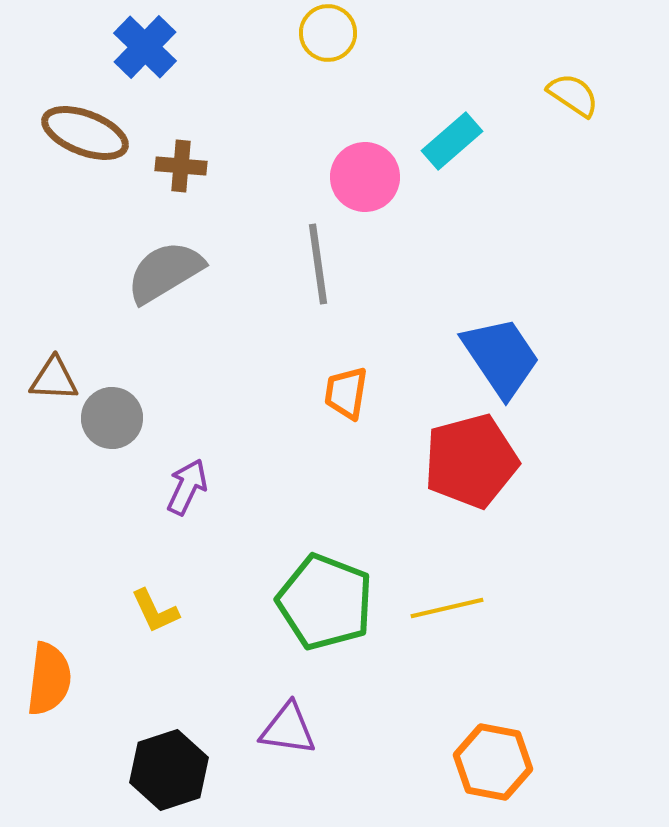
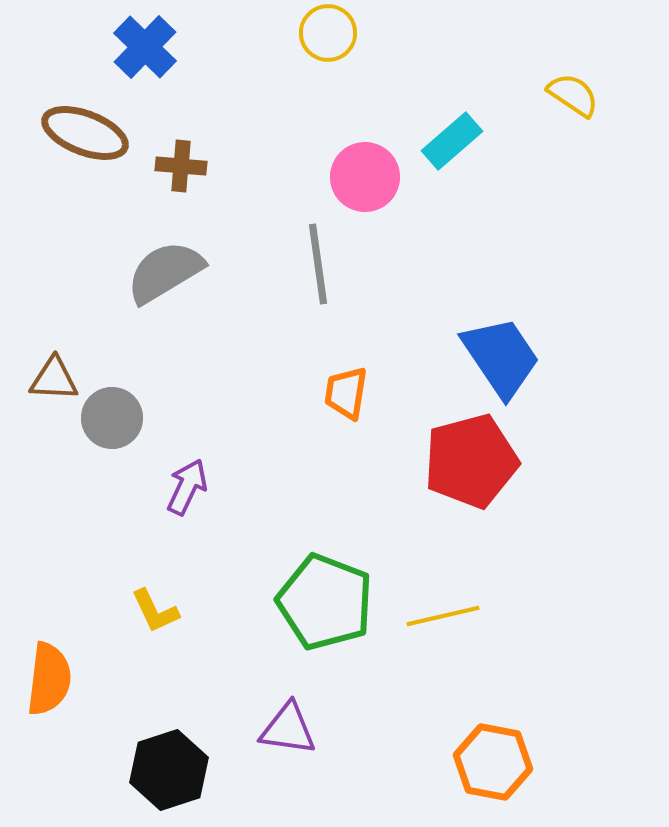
yellow line: moved 4 px left, 8 px down
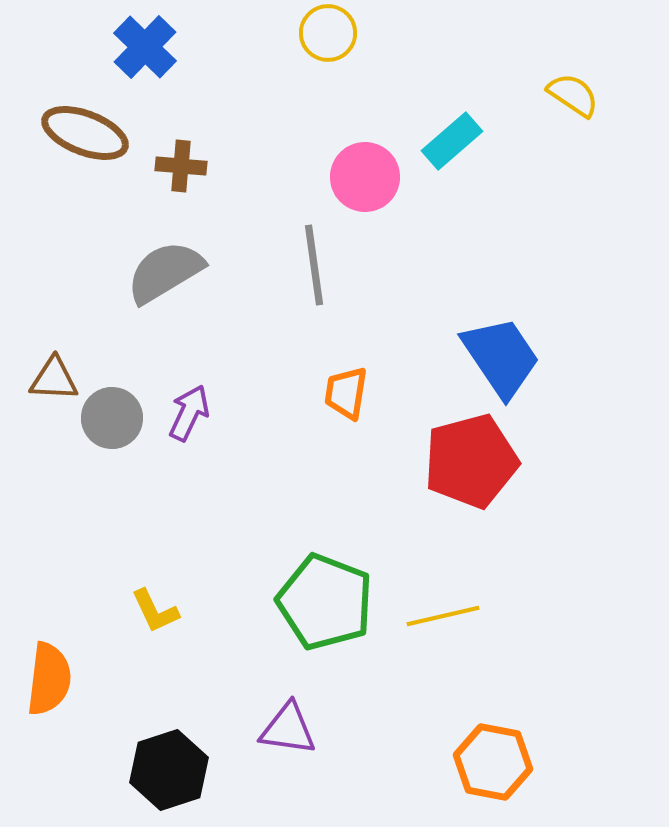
gray line: moved 4 px left, 1 px down
purple arrow: moved 2 px right, 74 px up
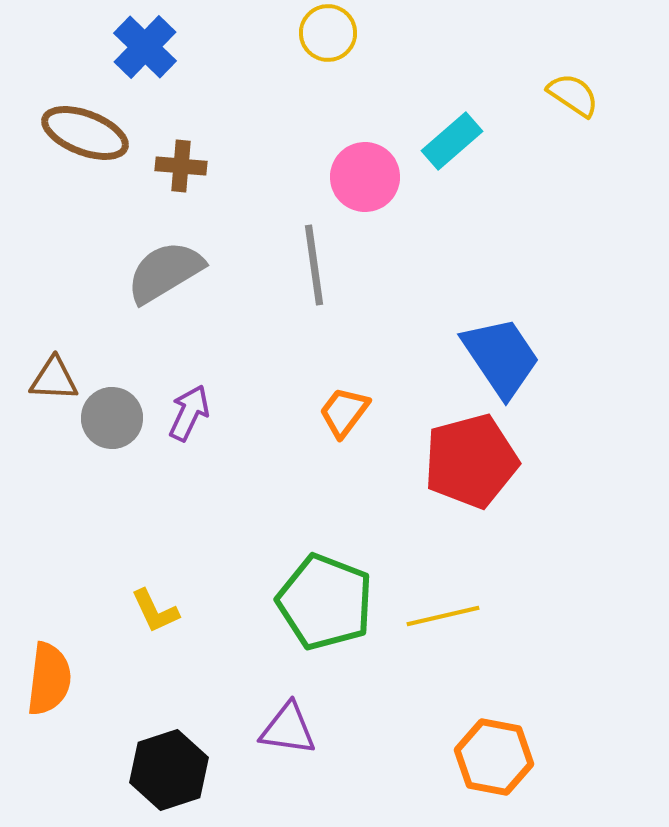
orange trapezoid: moved 2 px left, 19 px down; rotated 28 degrees clockwise
orange hexagon: moved 1 px right, 5 px up
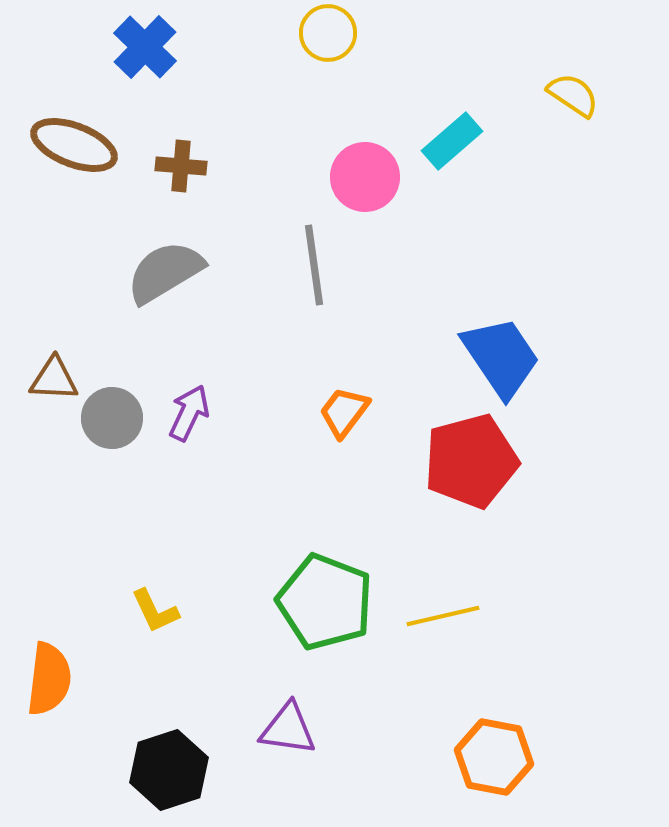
brown ellipse: moved 11 px left, 12 px down
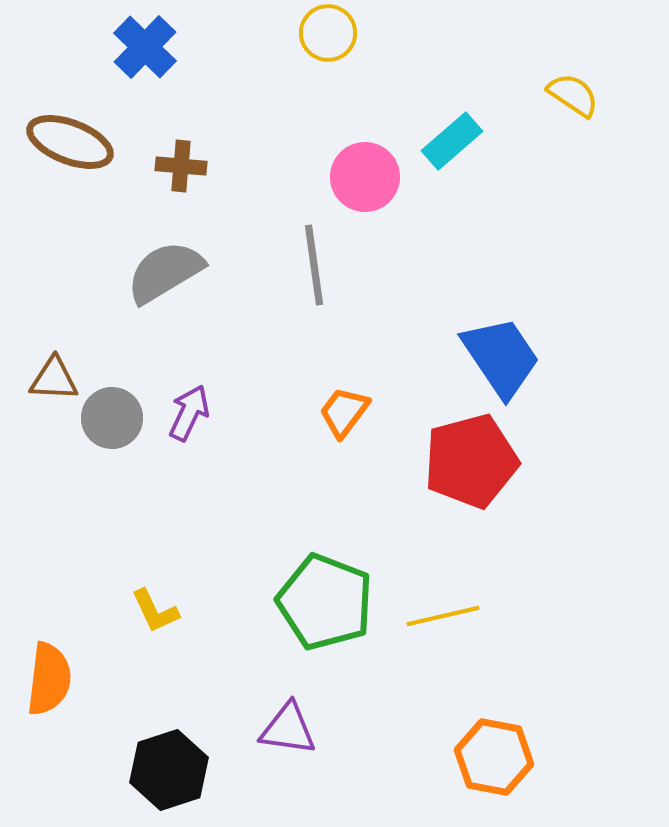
brown ellipse: moved 4 px left, 3 px up
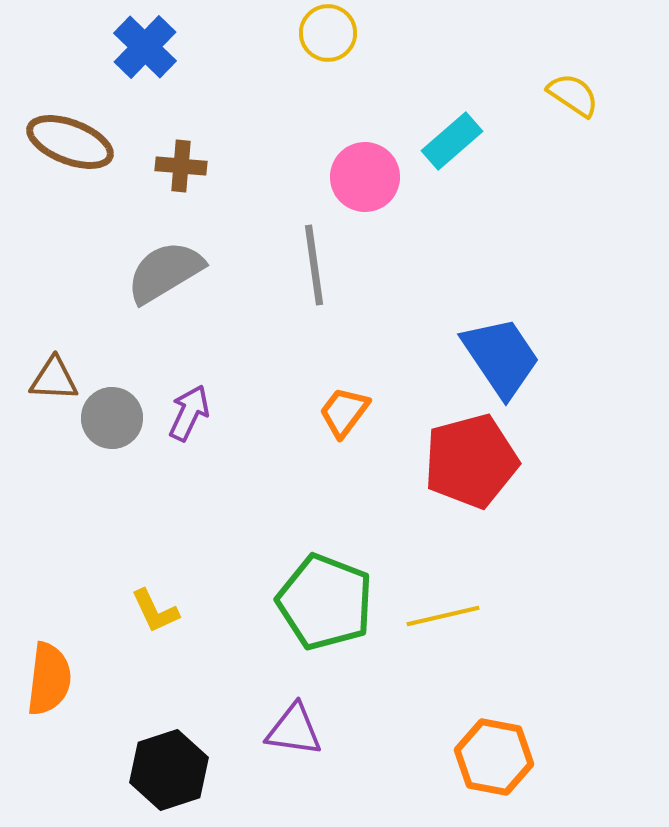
purple triangle: moved 6 px right, 1 px down
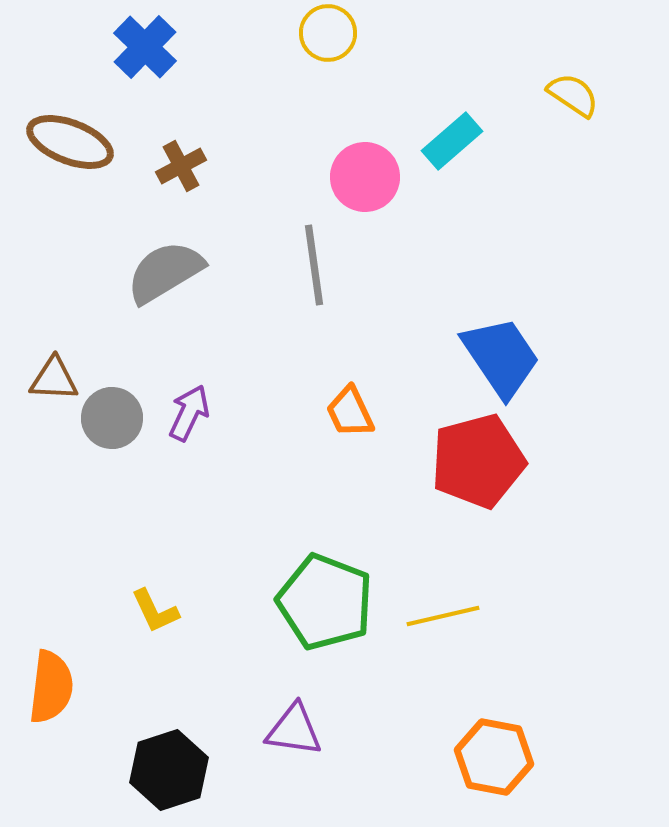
brown cross: rotated 33 degrees counterclockwise
orange trapezoid: moved 6 px right; rotated 62 degrees counterclockwise
red pentagon: moved 7 px right
orange semicircle: moved 2 px right, 8 px down
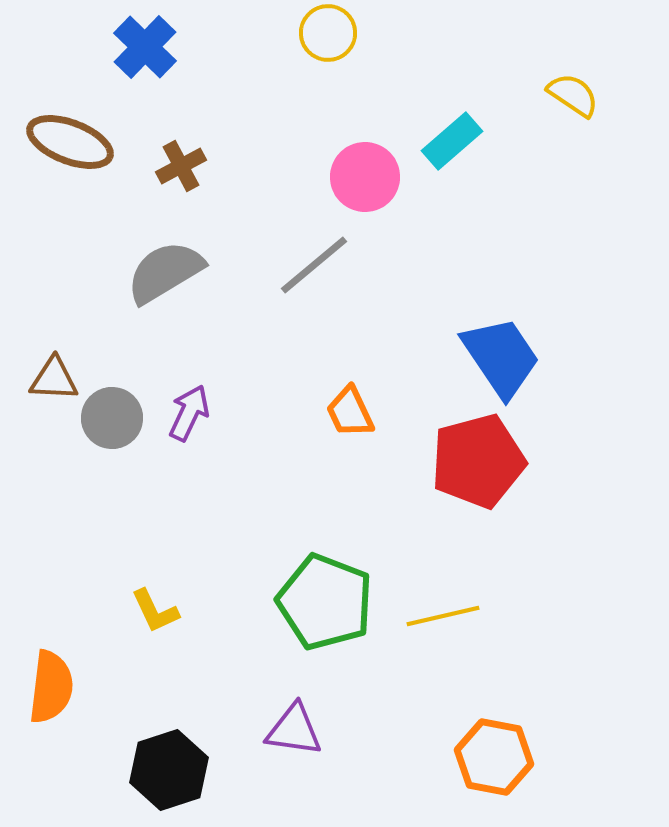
gray line: rotated 58 degrees clockwise
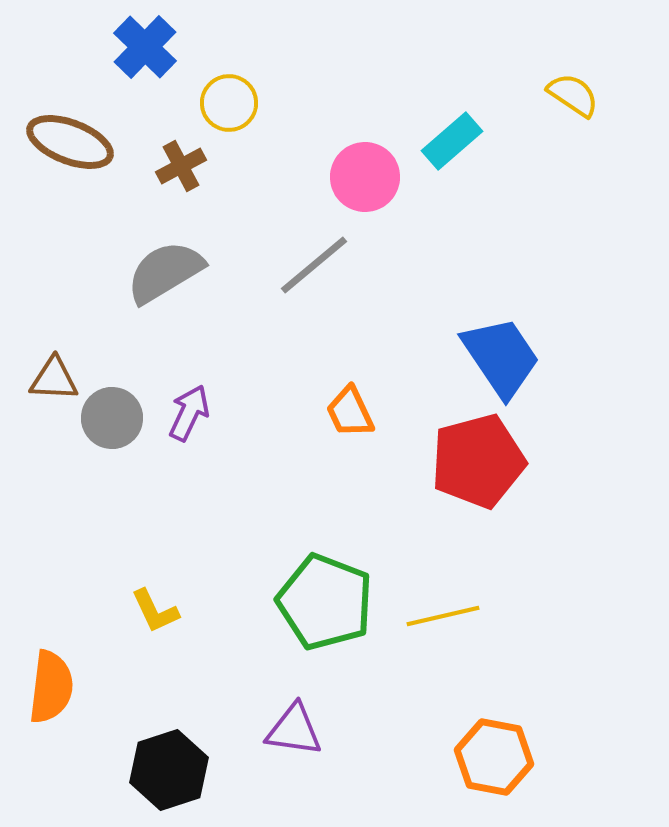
yellow circle: moved 99 px left, 70 px down
